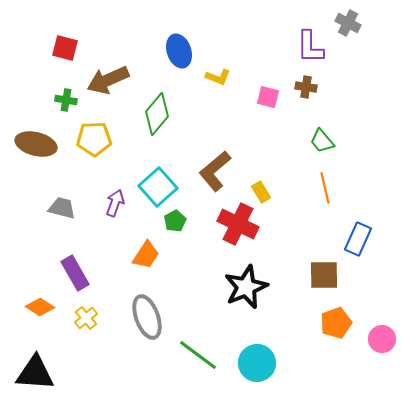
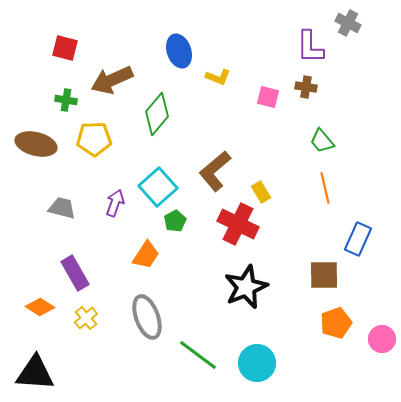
brown arrow: moved 4 px right
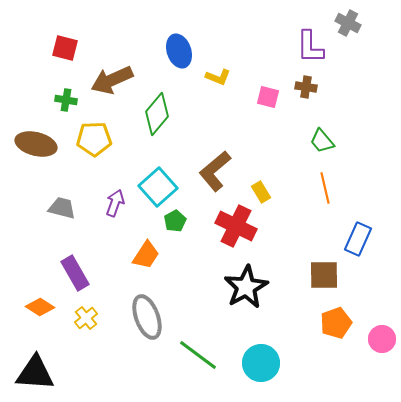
red cross: moved 2 px left, 2 px down
black star: rotated 6 degrees counterclockwise
cyan circle: moved 4 px right
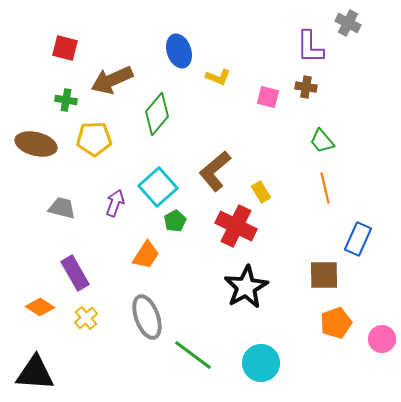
green line: moved 5 px left
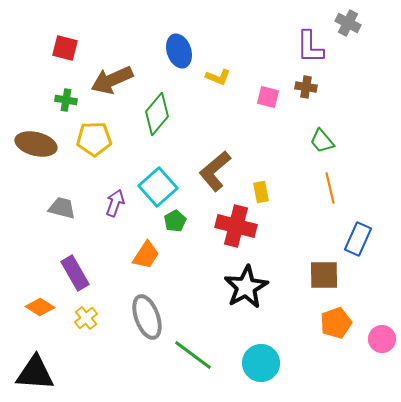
orange line: moved 5 px right
yellow rectangle: rotated 20 degrees clockwise
red cross: rotated 12 degrees counterclockwise
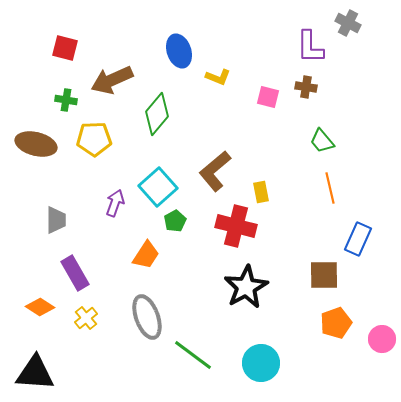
gray trapezoid: moved 6 px left, 12 px down; rotated 76 degrees clockwise
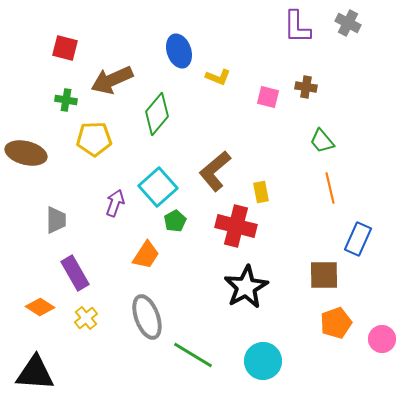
purple L-shape: moved 13 px left, 20 px up
brown ellipse: moved 10 px left, 9 px down
green line: rotated 6 degrees counterclockwise
cyan circle: moved 2 px right, 2 px up
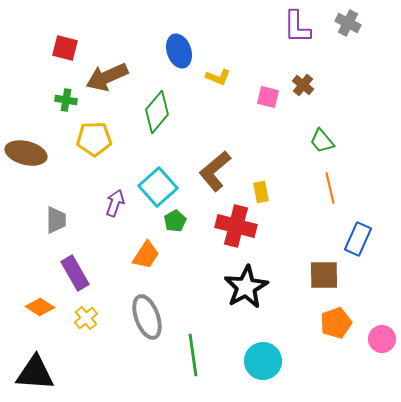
brown arrow: moved 5 px left, 3 px up
brown cross: moved 3 px left, 2 px up; rotated 30 degrees clockwise
green diamond: moved 2 px up
green line: rotated 51 degrees clockwise
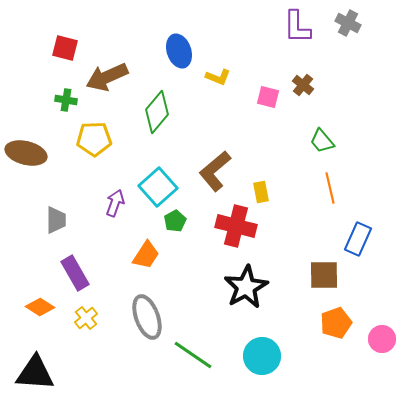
green line: rotated 48 degrees counterclockwise
cyan circle: moved 1 px left, 5 px up
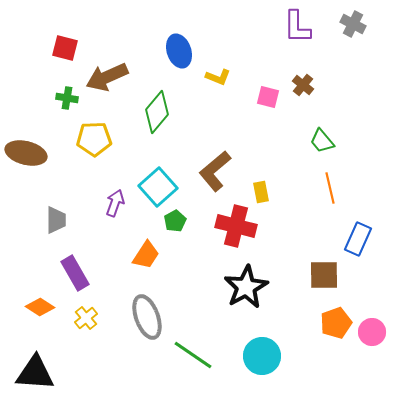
gray cross: moved 5 px right, 1 px down
green cross: moved 1 px right, 2 px up
pink circle: moved 10 px left, 7 px up
